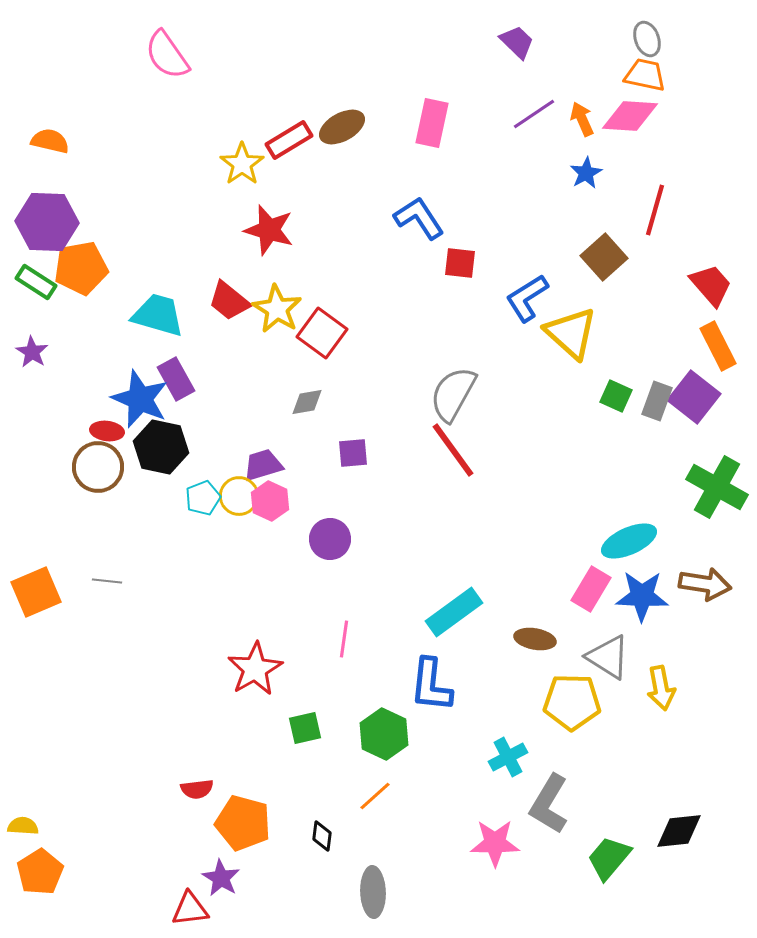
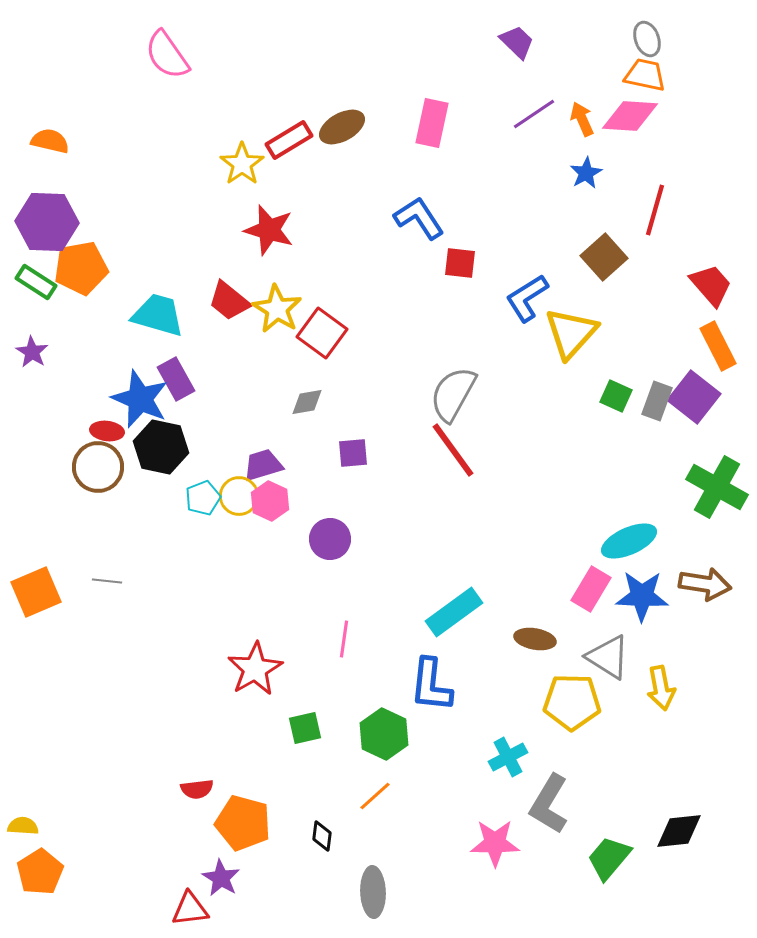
yellow triangle at (571, 333): rotated 30 degrees clockwise
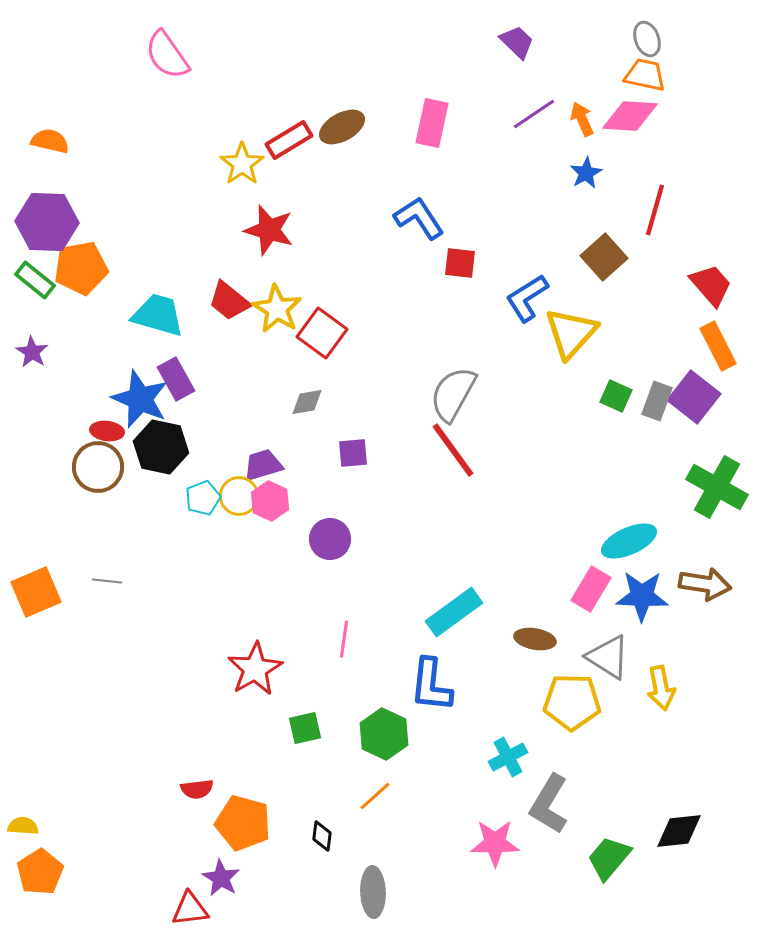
green rectangle at (36, 282): moved 1 px left, 2 px up; rotated 6 degrees clockwise
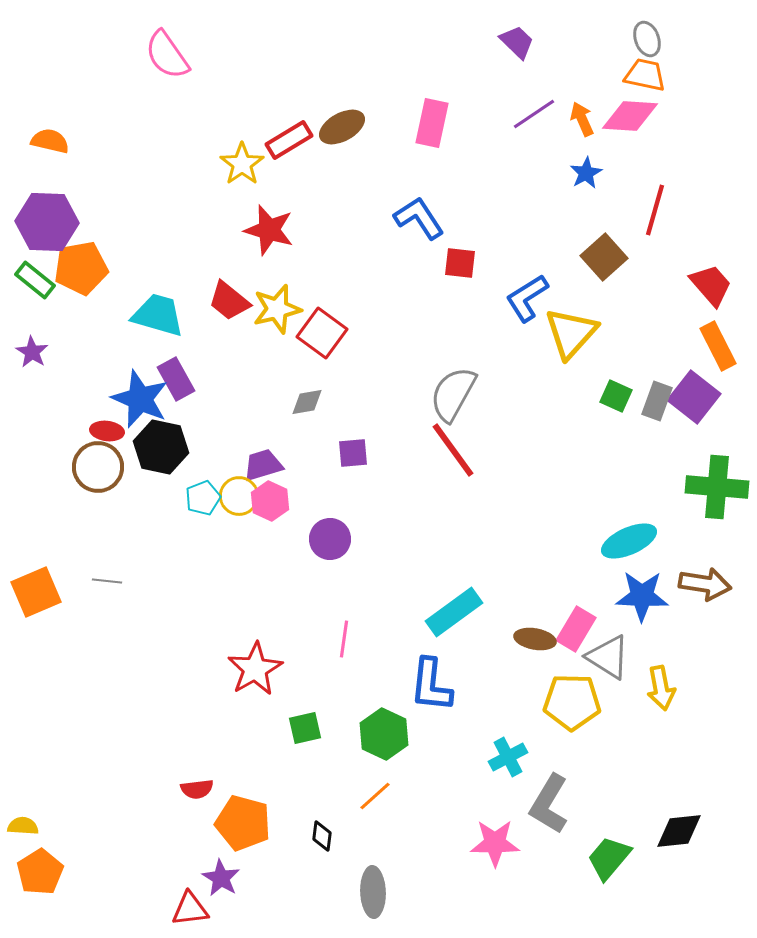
yellow star at (277, 309): rotated 27 degrees clockwise
green cross at (717, 487): rotated 24 degrees counterclockwise
pink rectangle at (591, 589): moved 15 px left, 40 px down
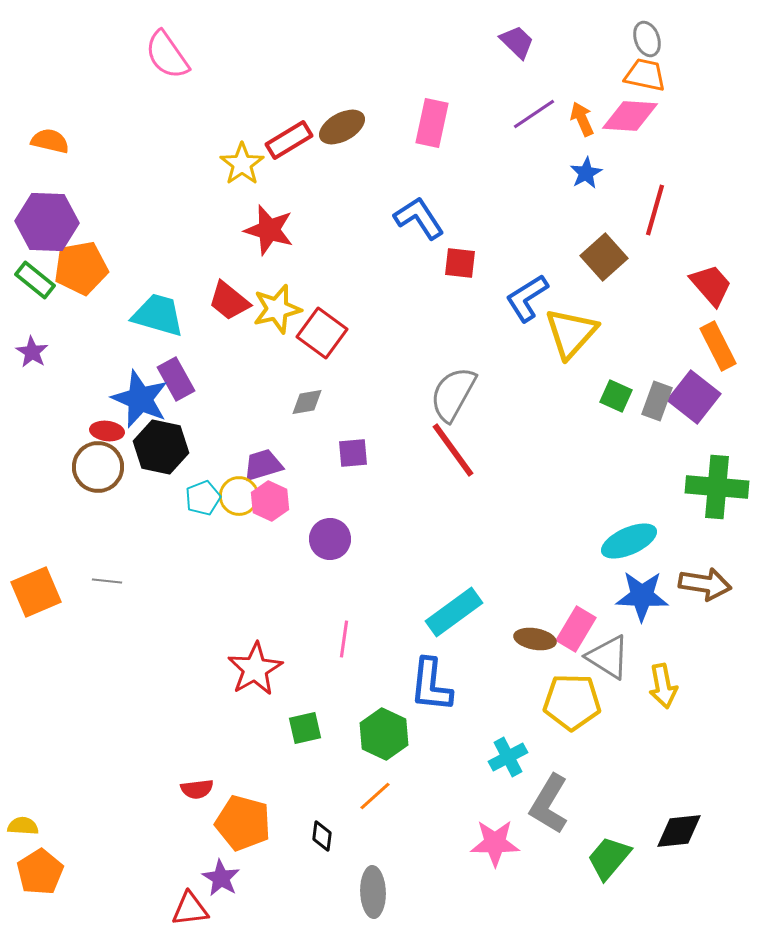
yellow arrow at (661, 688): moved 2 px right, 2 px up
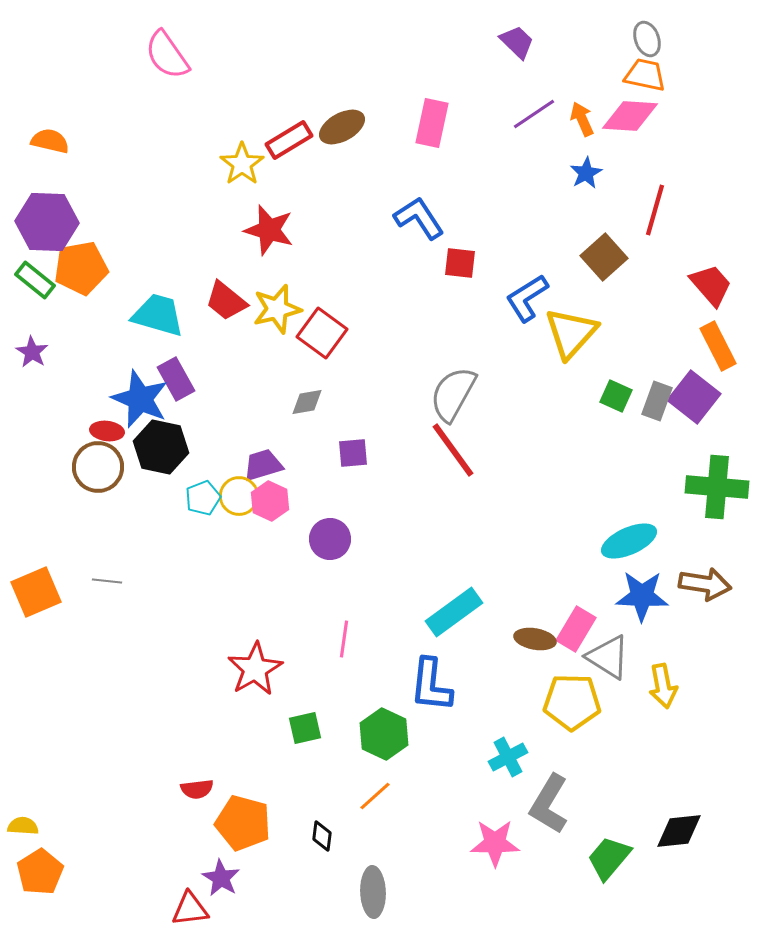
red trapezoid at (229, 301): moved 3 px left
